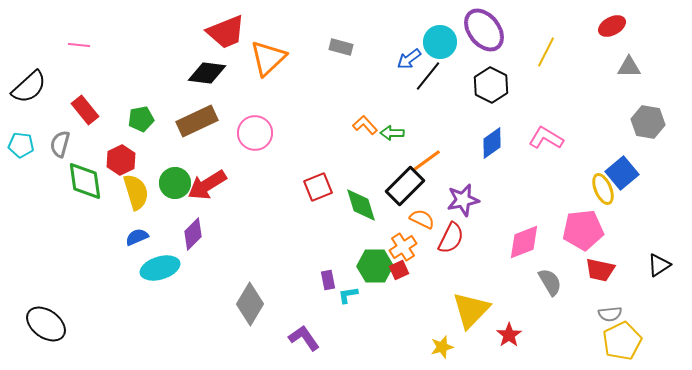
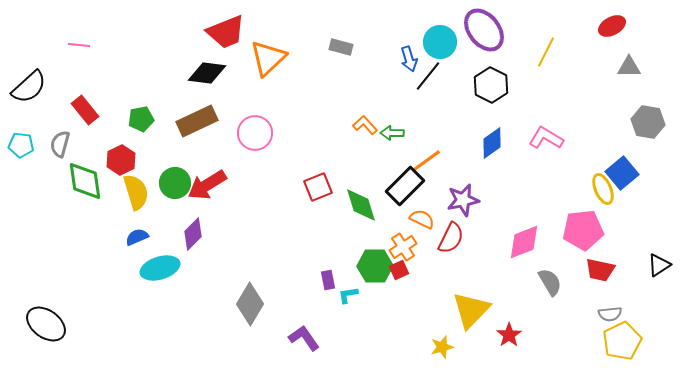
blue arrow at (409, 59): rotated 70 degrees counterclockwise
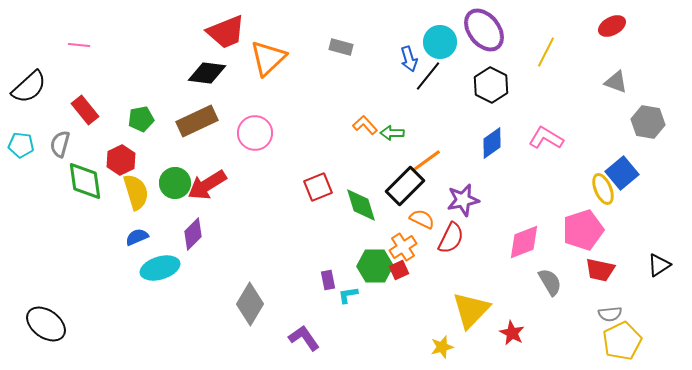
gray triangle at (629, 67): moved 13 px left, 15 px down; rotated 20 degrees clockwise
pink pentagon at (583, 230): rotated 12 degrees counterclockwise
red star at (509, 335): moved 3 px right, 2 px up; rotated 10 degrees counterclockwise
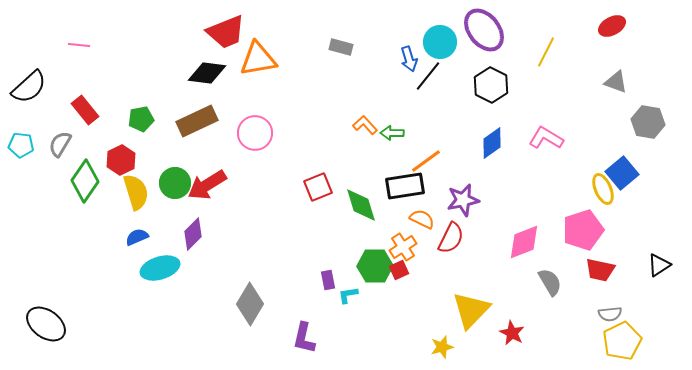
orange triangle at (268, 58): moved 10 px left, 1 px down; rotated 33 degrees clockwise
gray semicircle at (60, 144): rotated 16 degrees clockwise
green diamond at (85, 181): rotated 42 degrees clockwise
black rectangle at (405, 186): rotated 36 degrees clockwise
purple L-shape at (304, 338): rotated 132 degrees counterclockwise
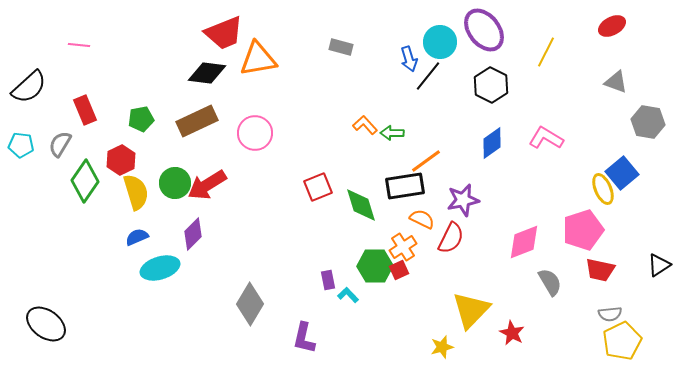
red trapezoid at (226, 32): moved 2 px left, 1 px down
red rectangle at (85, 110): rotated 16 degrees clockwise
cyan L-shape at (348, 295): rotated 55 degrees clockwise
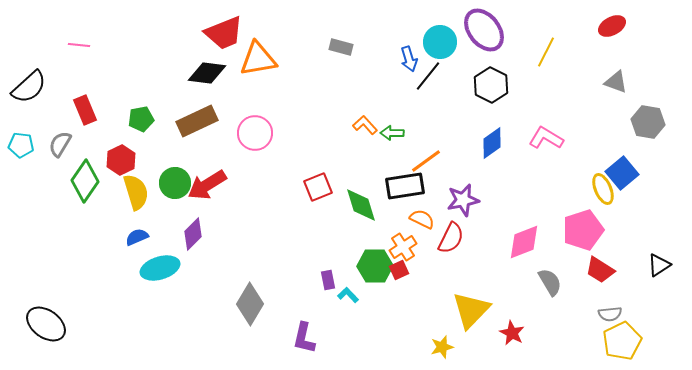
red trapezoid at (600, 270): rotated 20 degrees clockwise
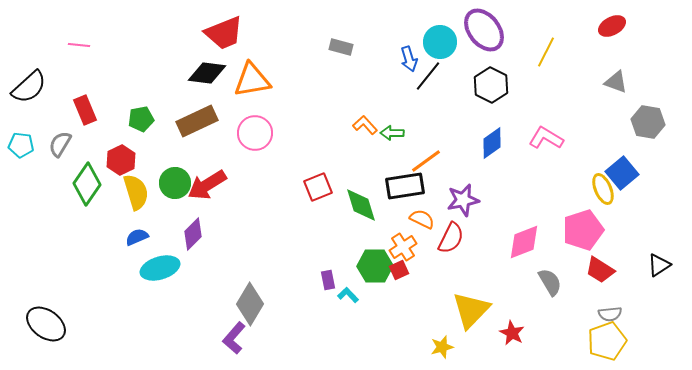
orange triangle at (258, 59): moved 6 px left, 21 px down
green diamond at (85, 181): moved 2 px right, 3 px down
purple L-shape at (304, 338): moved 70 px left; rotated 28 degrees clockwise
yellow pentagon at (622, 341): moved 15 px left; rotated 6 degrees clockwise
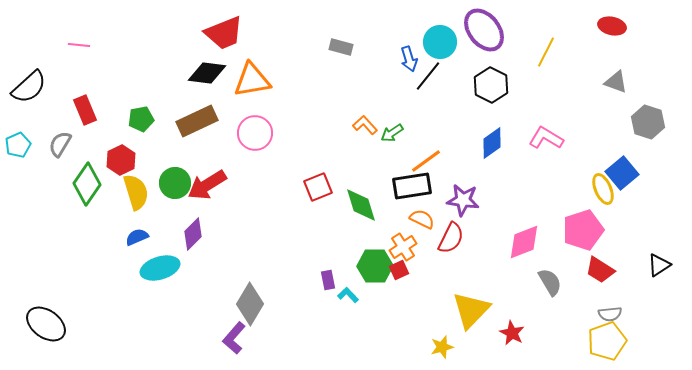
red ellipse at (612, 26): rotated 40 degrees clockwise
gray hexagon at (648, 122): rotated 8 degrees clockwise
green arrow at (392, 133): rotated 35 degrees counterclockwise
cyan pentagon at (21, 145): moved 3 px left; rotated 30 degrees counterclockwise
black rectangle at (405, 186): moved 7 px right
purple star at (463, 200): rotated 20 degrees clockwise
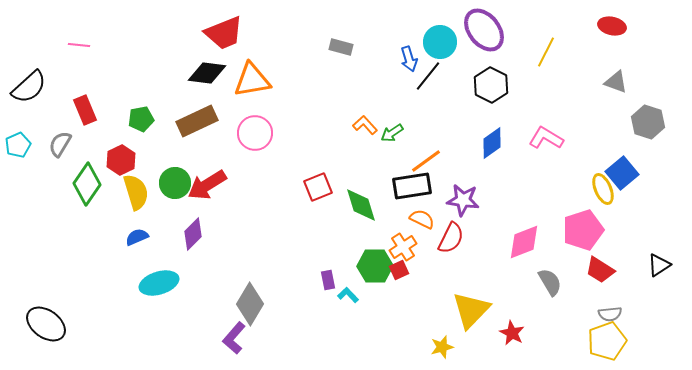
cyan ellipse at (160, 268): moved 1 px left, 15 px down
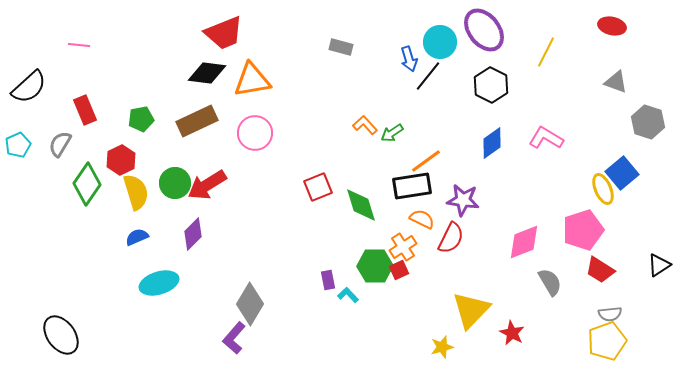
black ellipse at (46, 324): moved 15 px right, 11 px down; rotated 18 degrees clockwise
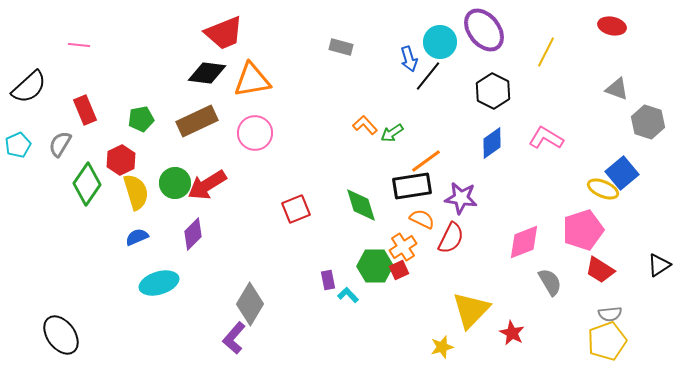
gray triangle at (616, 82): moved 1 px right, 7 px down
black hexagon at (491, 85): moved 2 px right, 6 px down
red square at (318, 187): moved 22 px left, 22 px down
yellow ellipse at (603, 189): rotated 44 degrees counterclockwise
purple star at (463, 200): moved 2 px left, 2 px up
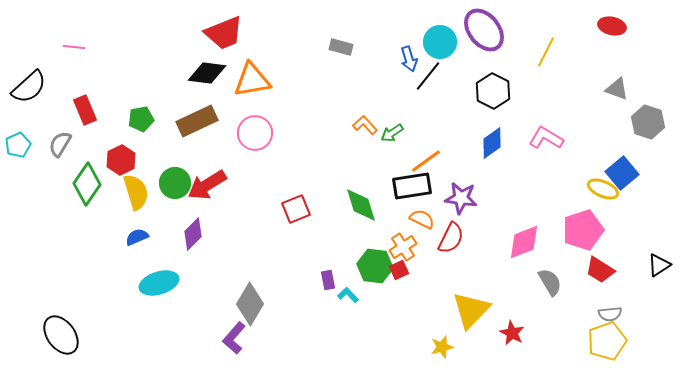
pink line at (79, 45): moved 5 px left, 2 px down
green hexagon at (375, 266): rotated 8 degrees clockwise
